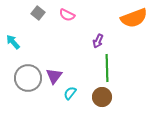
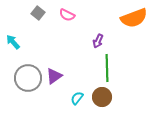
purple triangle: rotated 18 degrees clockwise
cyan semicircle: moved 7 px right, 5 px down
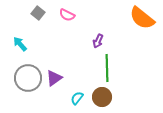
orange semicircle: moved 8 px right; rotated 60 degrees clockwise
cyan arrow: moved 7 px right, 2 px down
purple triangle: moved 2 px down
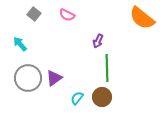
gray square: moved 4 px left, 1 px down
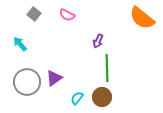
gray circle: moved 1 px left, 4 px down
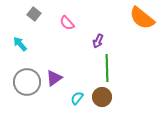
pink semicircle: moved 8 px down; rotated 21 degrees clockwise
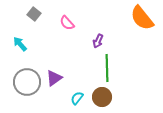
orange semicircle: rotated 12 degrees clockwise
